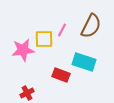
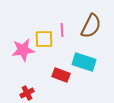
pink line: rotated 32 degrees counterclockwise
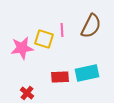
yellow square: rotated 18 degrees clockwise
pink star: moved 1 px left, 2 px up
cyan rectangle: moved 3 px right, 11 px down; rotated 30 degrees counterclockwise
red rectangle: moved 1 px left, 2 px down; rotated 24 degrees counterclockwise
red cross: rotated 24 degrees counterclockwise
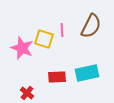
pink star: rotated 30 degrees clockwise
red rectangle: moved 3 px left
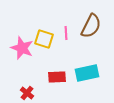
pink line: moved 4 px right, 3 px down
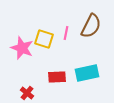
pink line: rotated 16 degrees clockwise
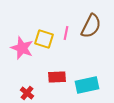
cyan rectangle: moved 12 px down
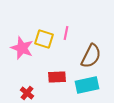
brown semicircle: moved 30 px down
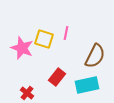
brown semicircle: moved 4 px right
red rectangle: rotated 48 degrees counterclockwise
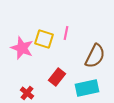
cyan rectangle: moved 3 px down
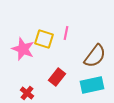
pink star: moved 1 px right, 1 px down
brown semicircle: rotated 10 degrees clockwise
cyan rectangle: moved 5 px right, 3 px up
